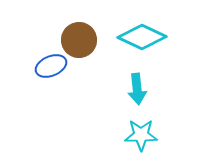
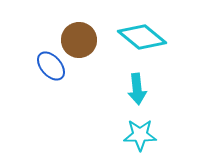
cyan diamond: rotated 15 degrees clockwise
blue ellipse: rotated 72 degrees clockwise
cyan star: moved 1 px left
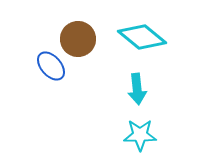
brown circle: moved 1 px left, 1 px up
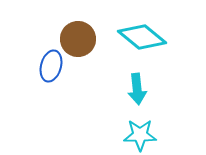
blue ellipse: rotated 56 degrees clockwise
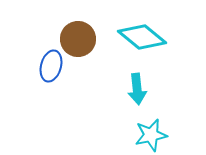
cyan star: moved 11 px right; rotated 12 degrees counterclockwise
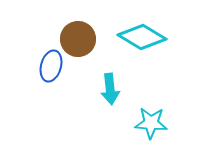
cyan diamond: rotated 9 degrees counterclockwise
cyan arrow: moved 27 px left
cyan star: moved 12 px up; rotated 16 degrees clockwise
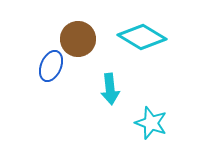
blue ellipse: rotated 8 degrees clockwise
cyan star: rotated 16 degrees clockwise
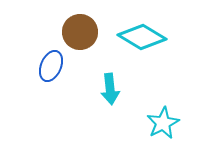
brown circle: moved 2 px right, 7 px up
cyan star: moved 12 px right; rotated 24 degrees clockwise
